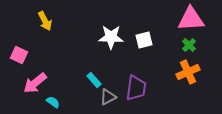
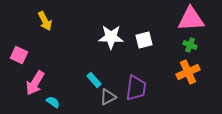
green cross: moved 1 px right; rotated 24 degrees counterclockwise
pink arrow: rotated 20 degrees counterclockwise
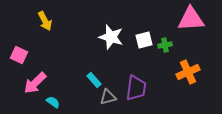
white star: rotated 15 degrees clockwise
green cross: moved 25 px left; rotated 32 degrees counterclockwise
pink arrow: rotated 15 degrees clockwise
gray triangle: rotated 12 degrees clockwise
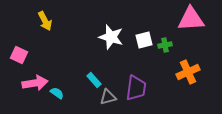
pink arrow: rotated 145 degrees counterclockwise
cyan semicircle: moved 4 px right, 9 px up
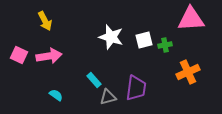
pink arrow: moved 14 px right, 27 px up
cyan semicircle: moved 1 px left, 2 px down
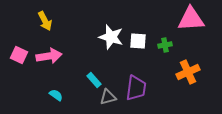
white square: moved 6 px left, 1 px down; rotated 18 degrees clockwise
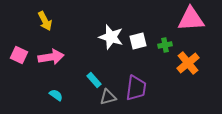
white square: rotated 18 degrees counterclockwise
pink arrow: moved 2 px right, 1 px down
orange cross: moved 9 px up; rotated 15 degrees counterclockwise
